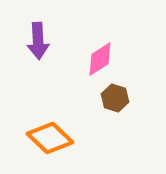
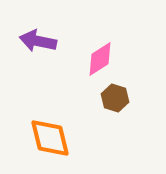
purple arrow: rotated 105 degrees clockwise
orange diamond: rotated 33 degrees clockwise
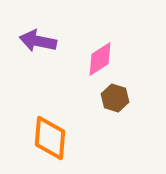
orange diamond: rotated 18 degrees clockwise
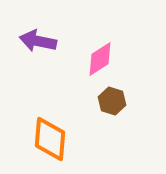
brown hexagon: moved 3 px left, 3 px down
orange diamond: moved 1 px down
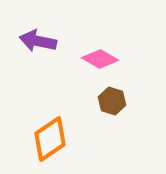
pink diamond: rotated 63 degrees clockwise
orange diamond: rotated 51 degrees clockwise
